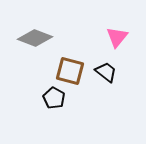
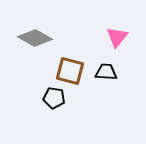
gray diamond: rotated 8 degrees clockwise
black trapezoid: rotated 35 degrees counterclockwise
black pentagon: rotated 20 degrees counterclockwise
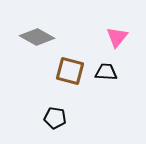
gray diamond: moved 2 px right, 1 px up
black pentagon: moved 1 px right, 20 px down
